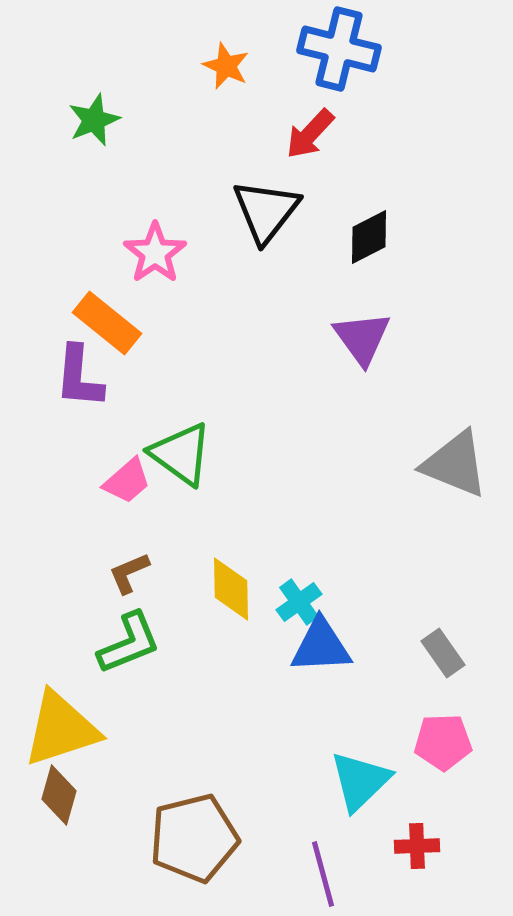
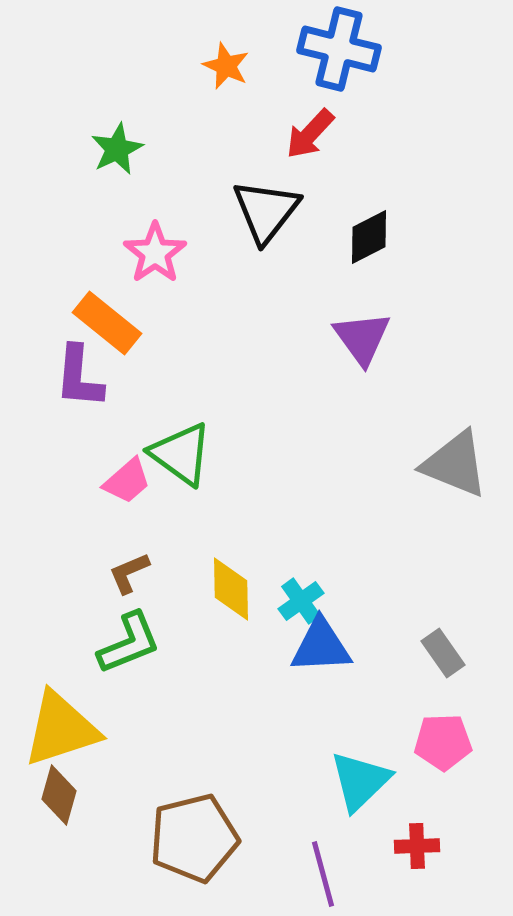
green star: moved 23 px right, 29 px down; rotated 4 degrees counterclockwise
cyan cross: moved 2 px right, 1 px up
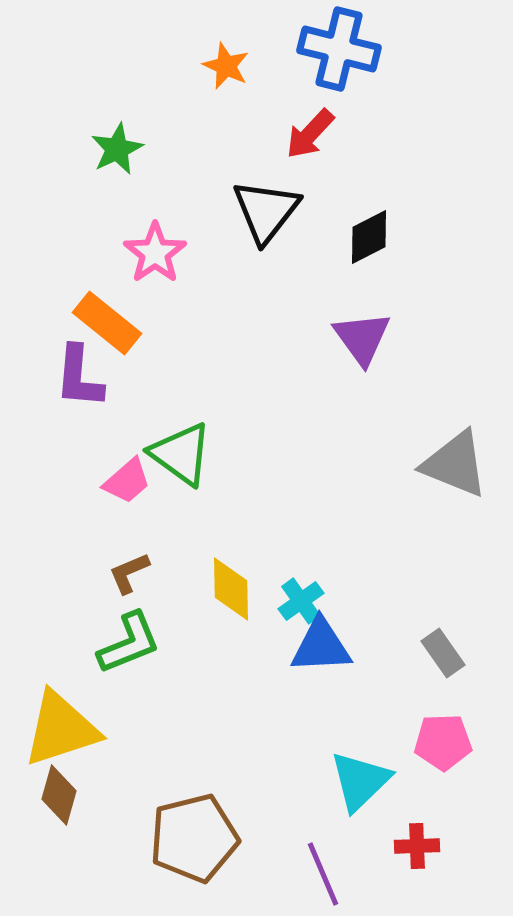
purple line: rotated 8 degrees counterclockwise
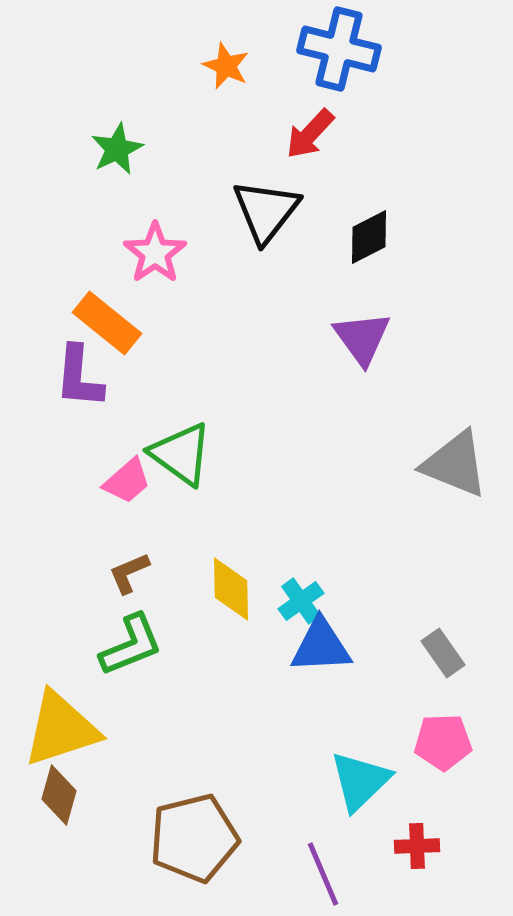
green L-shape: moved 2 px right, 2 px down
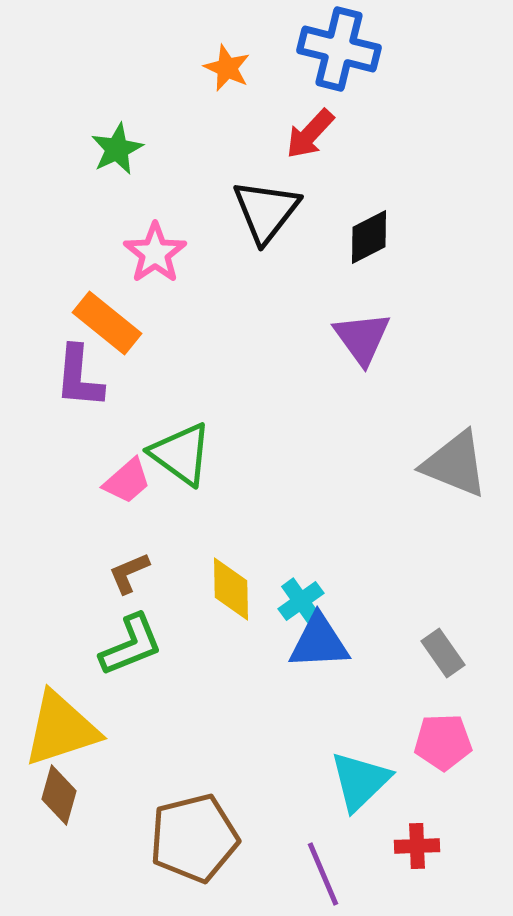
orange star: moved 1 px right, 2 px down
blue triangle: moved 2 px left, 4 px up
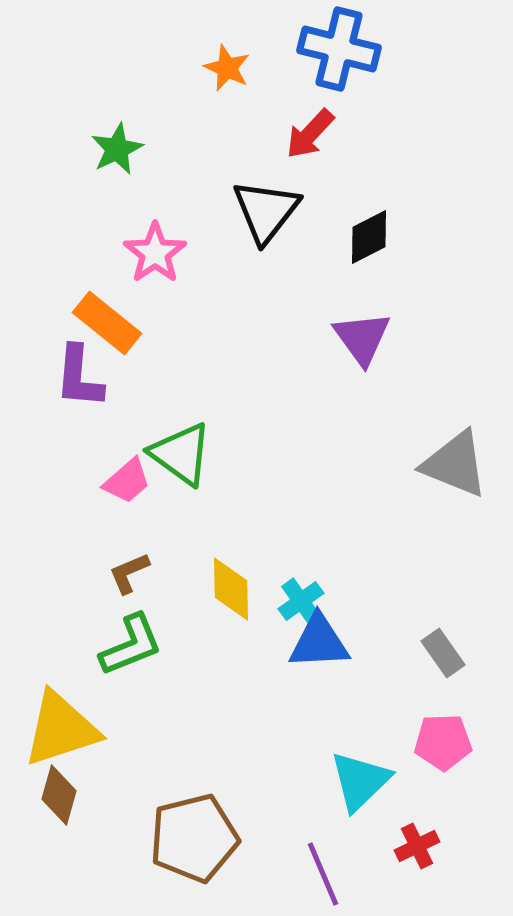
red cross: rotated 24 degrees counterclockwise
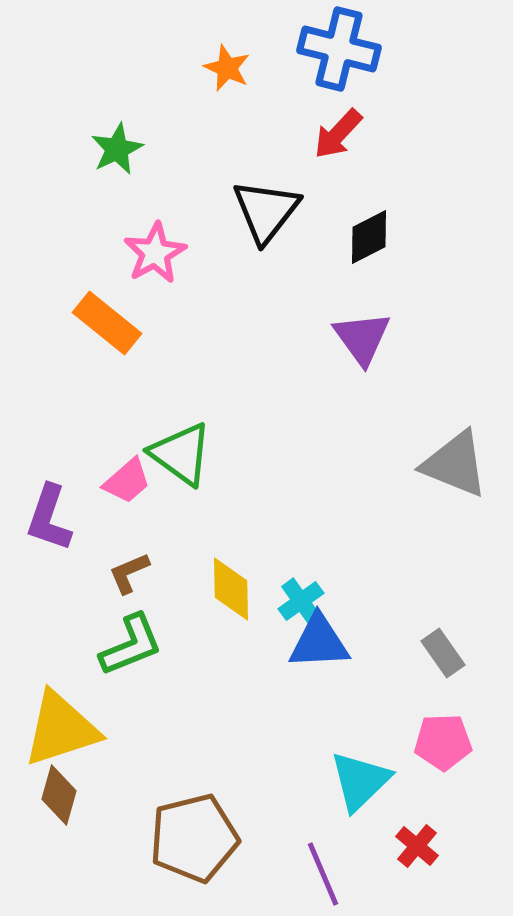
red arrow: moved 28 px right
pink star: rotated 6 degrees clockwise
purple L-shape: moved 30 px left, 141 px down; rotated 14 degrees clockwise
red cross: rotated 24 degrees counterclockwise
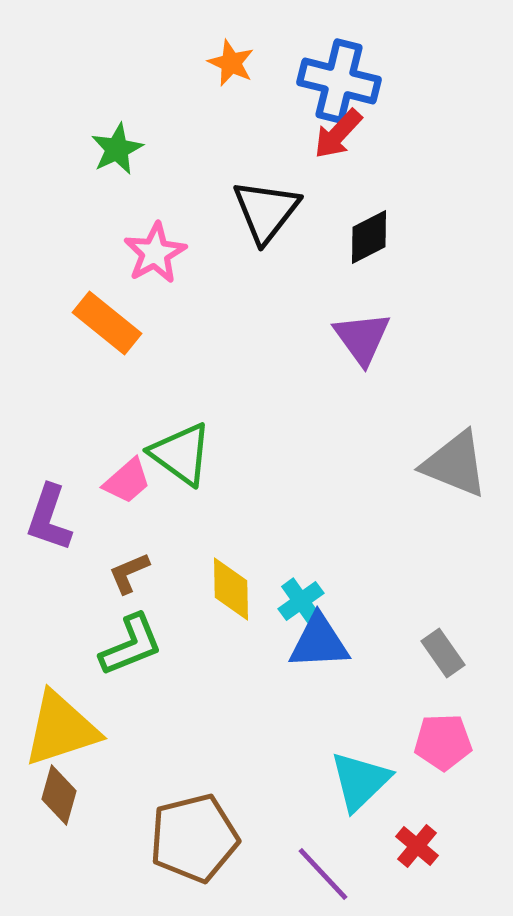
blue cross: moved 32 px down
orange star: moved 4 px right, 5 px up
purple line: rotated 20 degrees counterclockwise
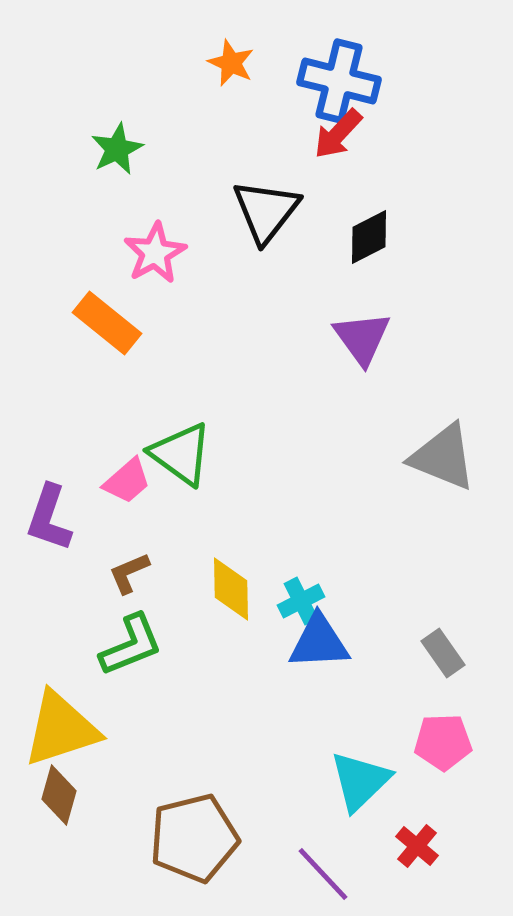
gray triangle: moved 12 px left, 7 px up
cyan cross: rotated 9 degrees clockwise
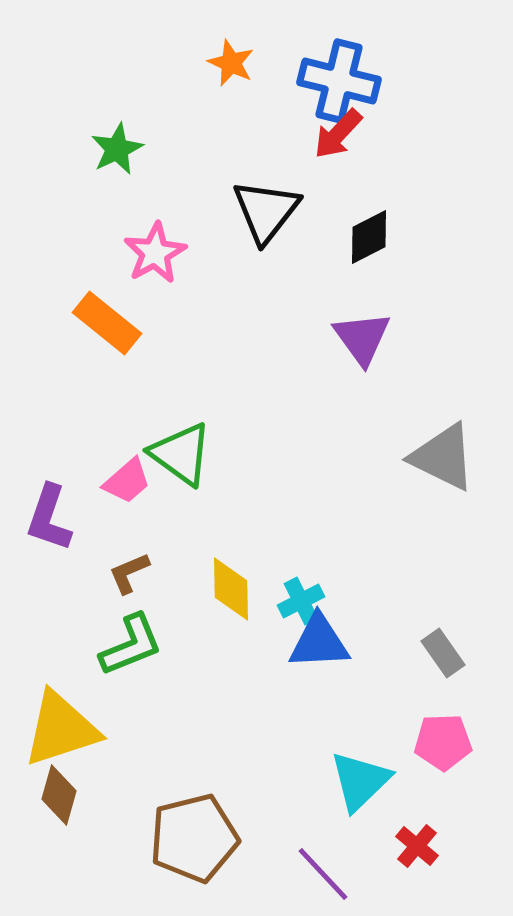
gray triangle: rotated 4 degrees clockwise
